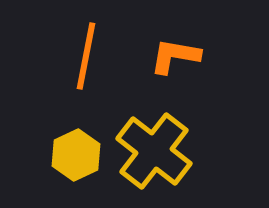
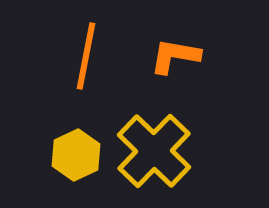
yellow cross: rotated 6 degrees clockwise
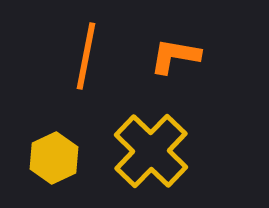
yellow cross: moved 3 px left
yellow hexagon: moved 22 px left, 3 px down
